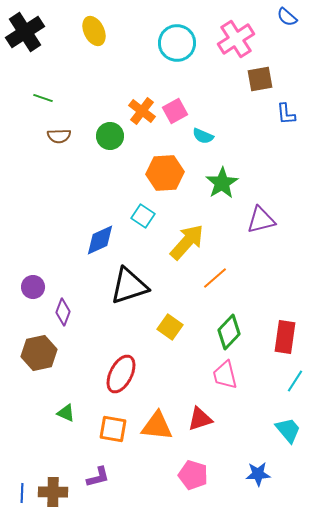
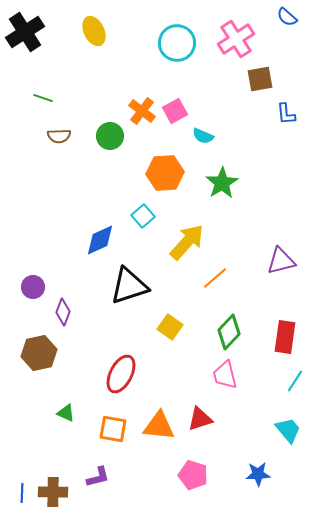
cyan square: rotated 15 degrees clockwise
purple triangle: moved 20 px right, 41 px down
orange triangle: moved 2 px right
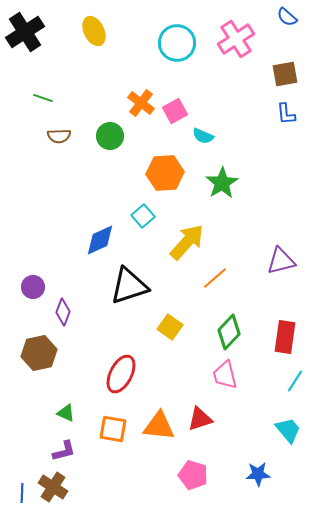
brown square: moved 25 px right, 5 px up
orange cross: moved 1 px left, 8 px up
purple L-shape: moved 34 px left, 26 px up
brown cross: moved 5 px up; rotated 32 degrees clockwise
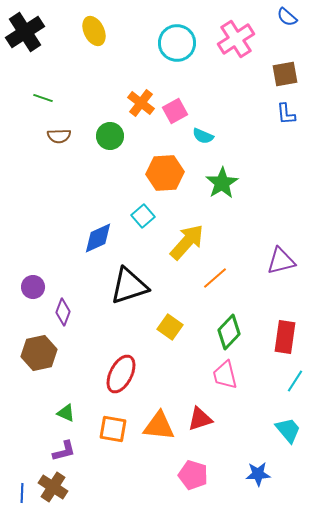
blue diamond: moved 2 px left, 2 px up
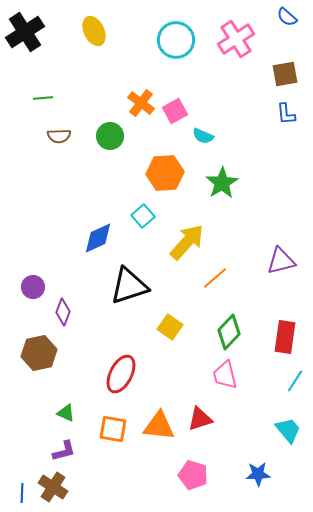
cyan circle: moved 1 px left, 3 px up
green line: rotated 24 degrees counterclockwise
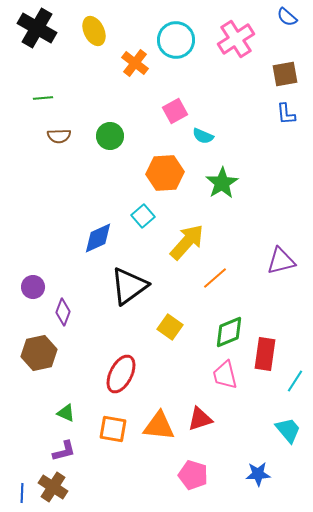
black cross: moved 12 px right, 4 px up; rotated 27 degrees counterclockwise
orange cross: moved 6 px left, 40 px up
black triangle: rotated 18 degrees counterclockwise
green diamond: rotated 24 degrees clockwise
red rectangle: moved 20 px left, 17 px down
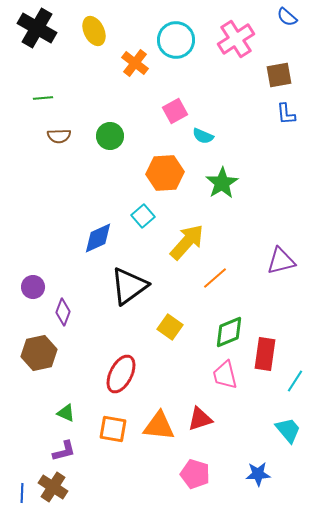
brown square: moved 6 px left, 1 px down
pink pentagon: moved 2 px right, 1 px up
